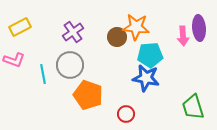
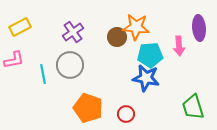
pink arrow: moved 4 px left, 10 px down
pink L-shape: rotated 30 degrees counterclockwise
orange pentagon: moved 13 px down
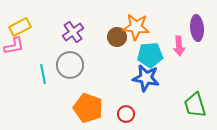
purple ellipse: moved 2 px left
pink L-shape: moved 14 px up
green trapezoid: moved 2 px right, 2 px up
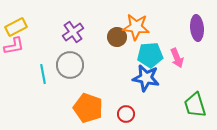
yellow rectangle: moved 4 px left
pink arrow: moved 2 px left, 12 px down; rotated 18 degrees counterclockwise
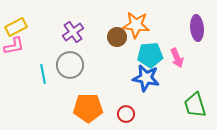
orange star: moved 2 px up
orange pentagon: rotated 20 degrees counterclockwise
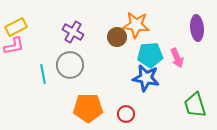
purple cross: rotated 25 degrees counterclockwise
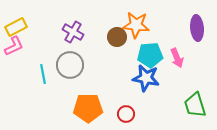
pink L-shape: rotated 15 degrees counterclockwise
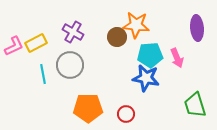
yellow rectangle: moved 20 px right, 16 px down
